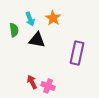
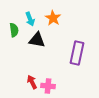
pink cross: rotated 16 degrees counterclockwise
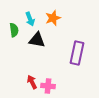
orange star: rotated 21 degrees clockwise
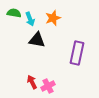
green semicircle: moved 17 px up; rotated 72 degrees counterclockwise
pink cross: rotated 32 degrees counterclockwise
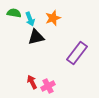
black triangle: moved 1 px left, 3 px up; rotated 24 degrees counterclockwise
purple rectangle: rotated 25 degrees clockwise
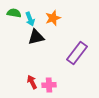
pink cross: moved 1 px right, 1 px up; rotated 24 degrees clockwise
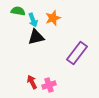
green semicircle: moved 4 px right, 2 px up
cyan arrow: moved 3 px right, 1 px down
pink cross: rotated 16 degrees counterclockwise
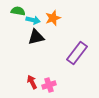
cyan arrow: rotated 56 degrees counterclockwise
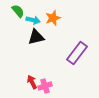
green semicircle: rotated 40 degrees clockwise
pink cross: moved 4 px left, 1 px down
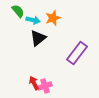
black triangle: moved 2 px right, 1 px down; rotated 24 degrees counterclockwise
red arrow: moved 2 px right, 1 px down
